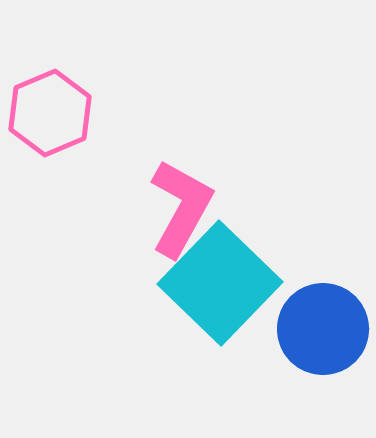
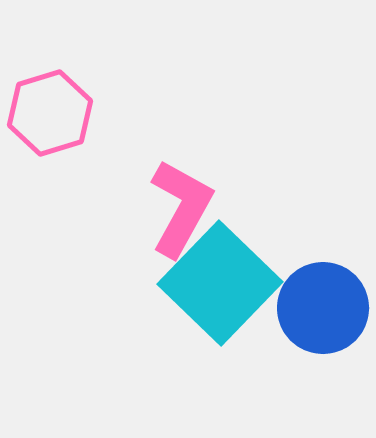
pink hexagon: rotated 6 degrees clockwise
blue circle: moved 21 px up
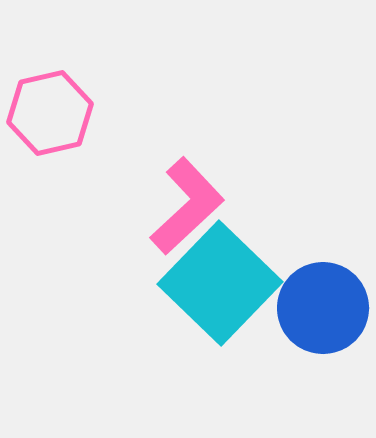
pink hexagon: rotated 4 degrees clockwise
pink L-shape: moved 6 px right, 2 px up; rotated 18 degrees clockwise
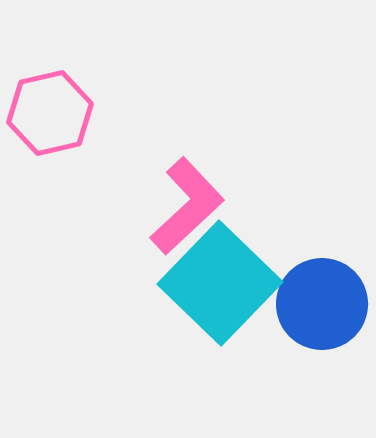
blue circle: moved 1 px left, 4 px up
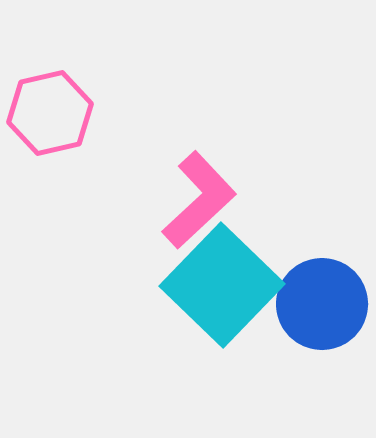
pink L-shape: moved 12 px right, 6 px up
cyan square: moved 2 px right, 2 px down
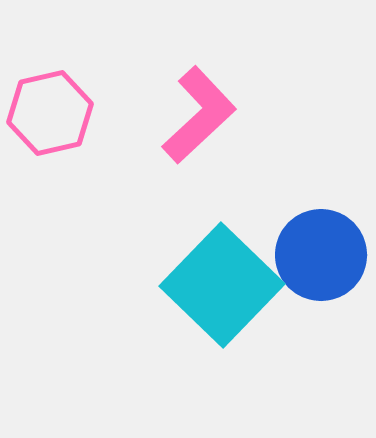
pink L-shape: moved 85 px up
blue circle: moved 1 px left, 49 px up
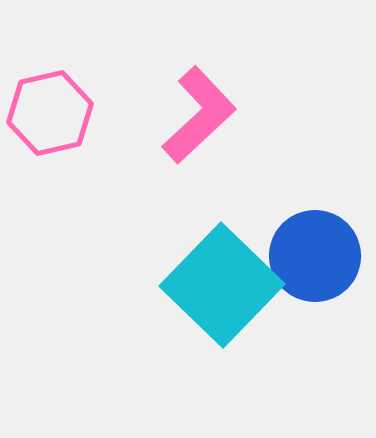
blue circle: moved 6 px left, 1 px down
